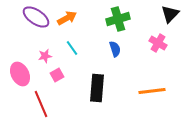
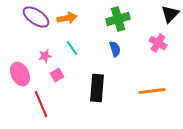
orange arrow: rotated 18 degrees clockwise
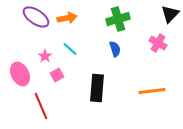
cyan line: moved 2 px left, 1 px down; rotated 14 degrees counterclockwise
pink star: rotated 24 degrees counterclockwise
red line: moved 2 px down
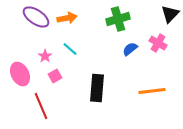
blue semicircle: moved 15 px right; rotated 112 degrees counterclockwise
pink square: moved 2 px left, 1 px down
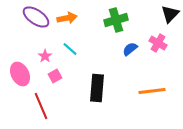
green cross: moved 2 px left, 1 px down
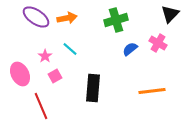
black rectangle: moved 4 px left
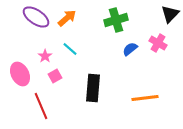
orange arrow: rotated 30 degrees counterclockwise
orange line: moved 7 px left, 7 px down
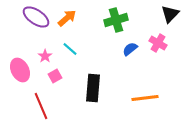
pink ellipse: moved 4 px up
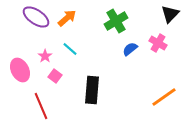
green cross: moved 1 px down; rotated 15 degrees counterclockwise
pink square: rotated 24 degrees counterclockwise
black rectangle: moved 1 px left, 2 px down
orange line: moved 19 px right, 1 px up; rotated 28 degrees counterclockwise
